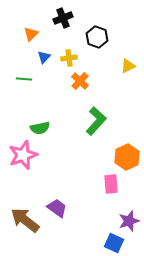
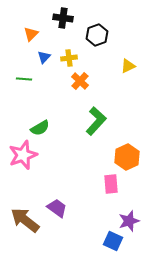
black cross: rotated 30 degrees clockwise
black hexagon: moved 2 px up; rotated 20 degrees clockwise
green semicircle: rotated 18 degrees counterclockwise
blue square: moved 1 px left, 2 px up
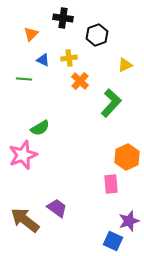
blue triangle: moved 1 px left, 3 px down; rotated 48 degrees counterclockwise
yellow triangle: moved 3 px left, 1 px up
green L-shape: moved 15 px right, 18 px up
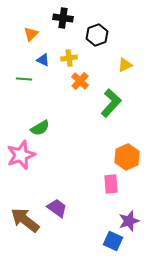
pink star: moved 2 px left
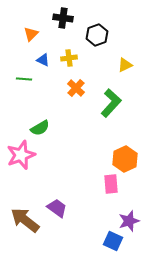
orange cross: moved 4 px left, 7 px down
orange hexagon: moved 2 px left, 2 px down
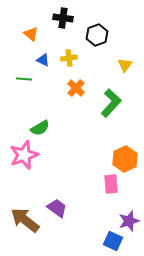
orange triangle: rotated 35 degrees counterclockwise
yellow triangle: rotated 28 degrees counterclockwise
pink star: moved 3 px right
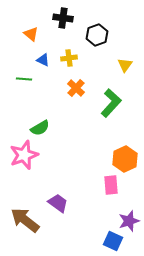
pink rectangle: moved 1 px down
purple trapezoid: moved 1 px right, 5 px up
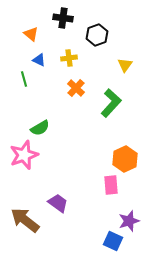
blue triangle: moved 4 px left
green line: rotated 70 degrees clockwise
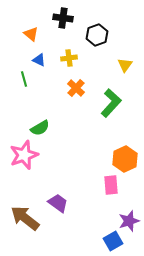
brown arrow: moved 2 px up
blue square: rotated 36 degrees clockwise
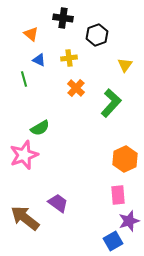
pink rectangle: moved 7 px right, 10 px down
